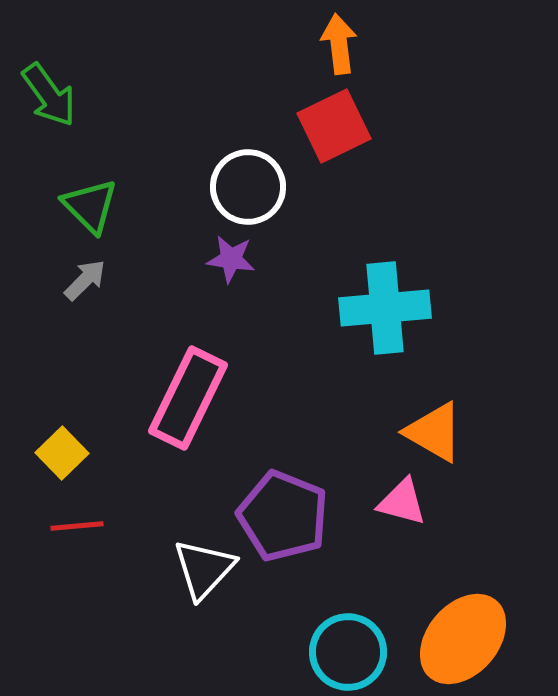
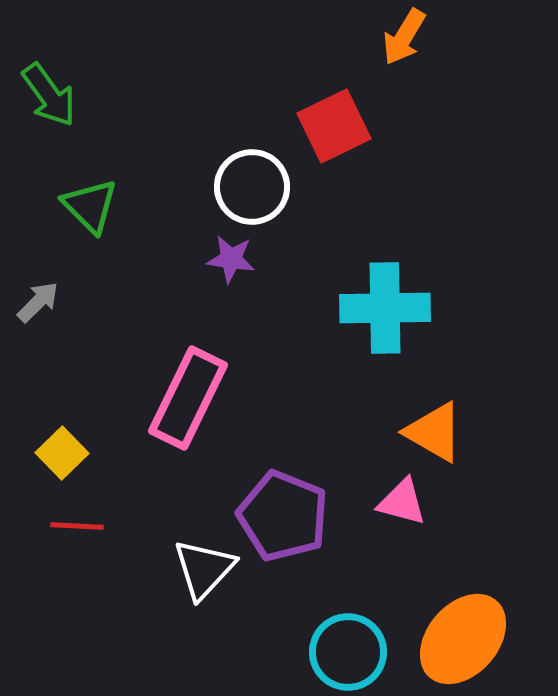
orange arrow: moved 65 px right, 7 px up; rotated 142 degrees counterclockwise
white circle: moved 4 px right
gray arrow: moved 47 px left, 22 px down
cyan cross: rotated 4 degrees clockwise
red line: rotated 8 degrees clockwise
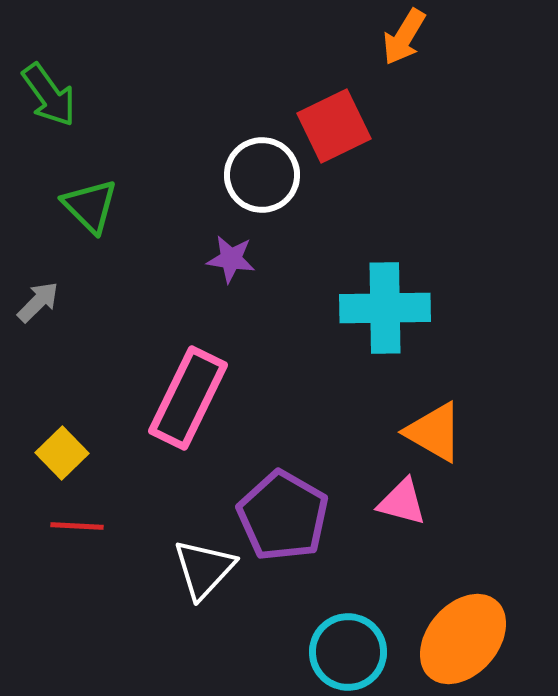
white circle: moved 10 px right, 12 px up
purple pentagon: rotated 8 degrees clockwise
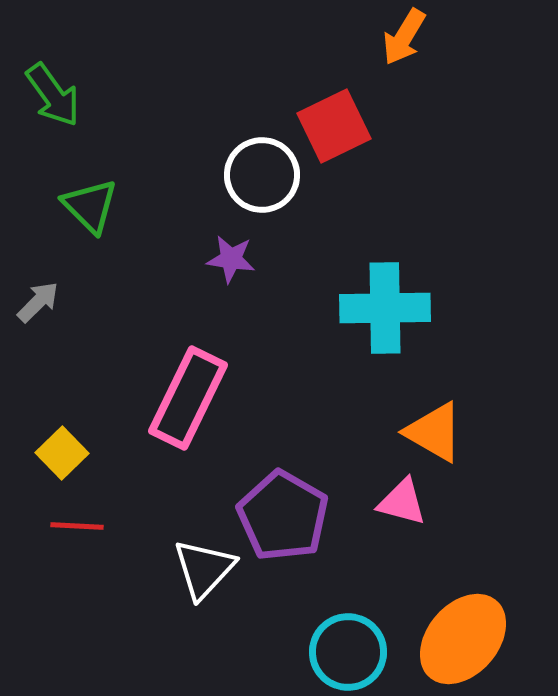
green arrow: moved 4 px right
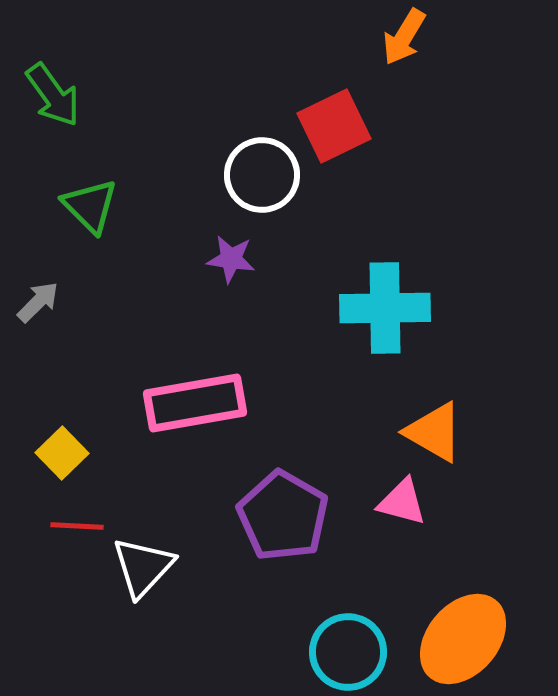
pink rectangle: moved 7 px right, 5 px down; rotated 54 degrees clockwise
white triangle: moved 61 px left, 2 px up
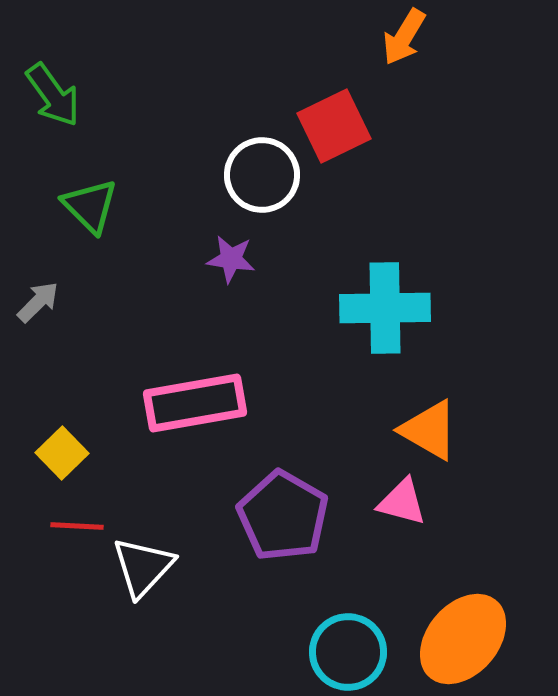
orange triangle: moved 5 px left, 2 px up
